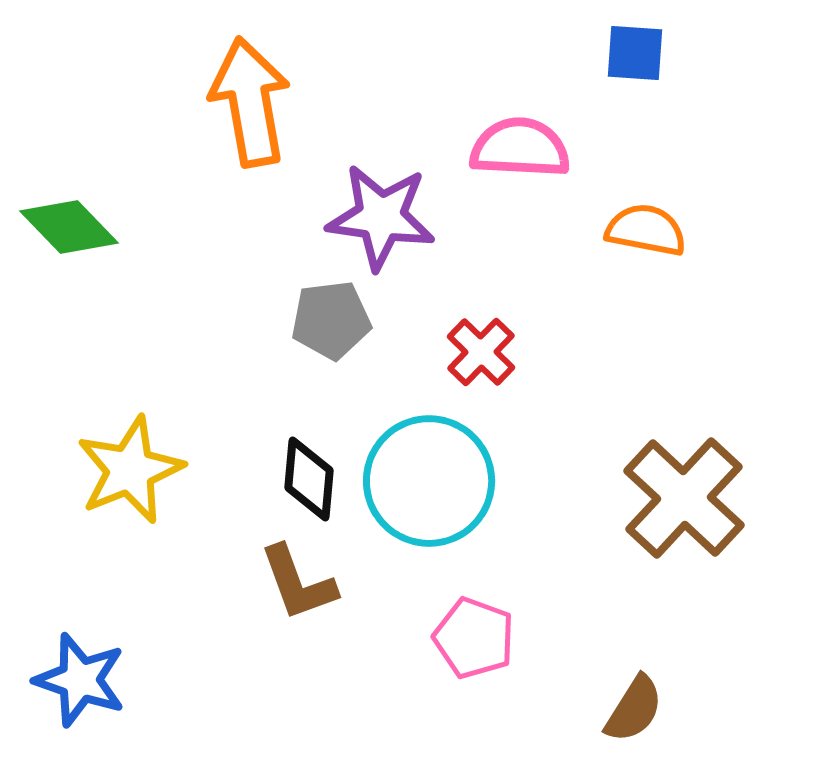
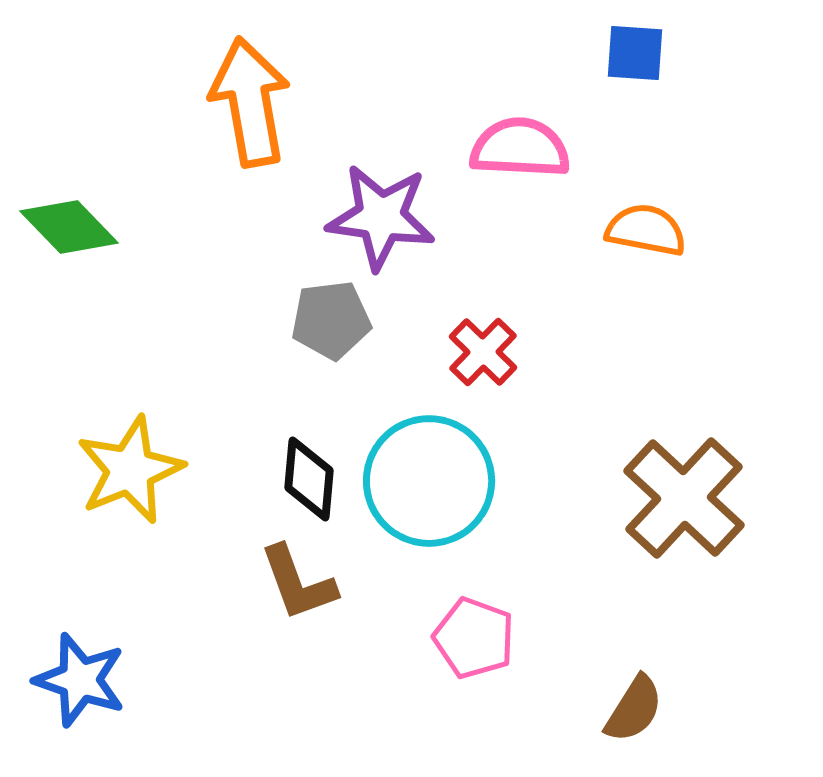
red cross: moved 2 px right
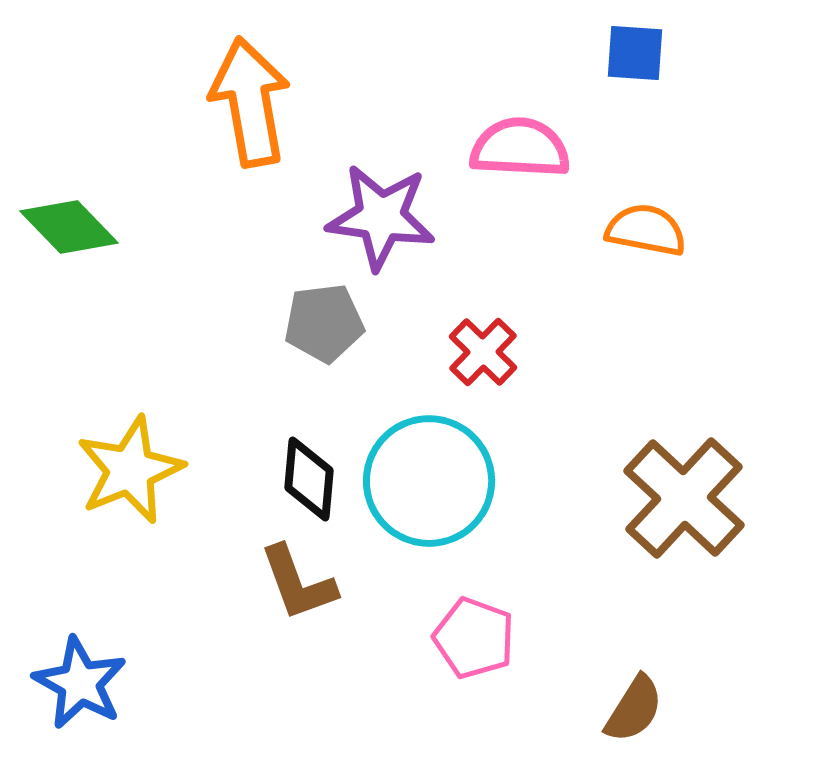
gray pentagon: moved 7 px left, 3 px down
blue star: moved 3 px down; rotated 10 degrees clockwise
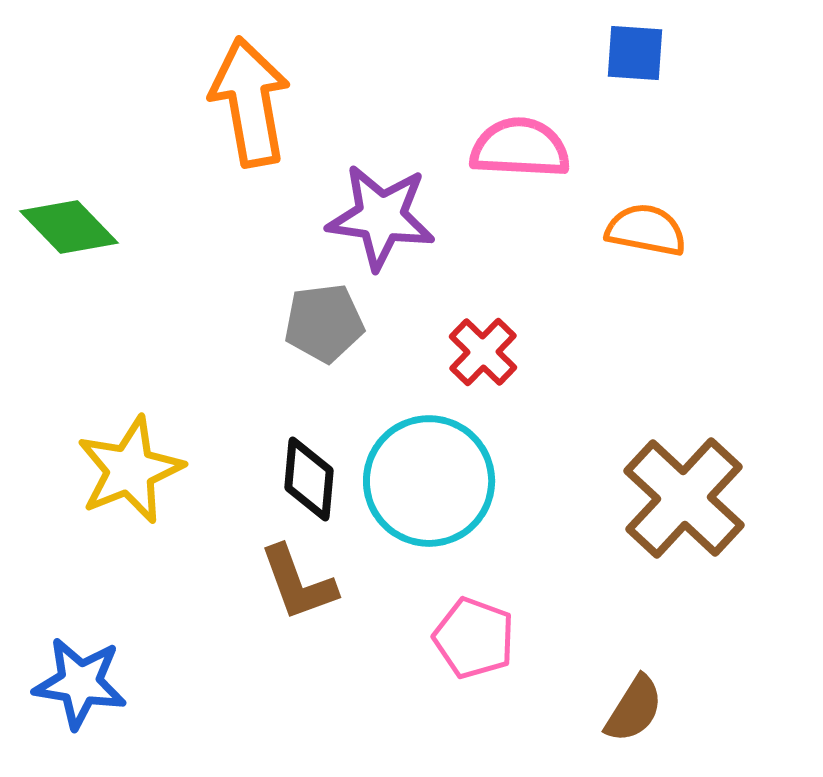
blue star: rotated 20 degrees counterclockwise
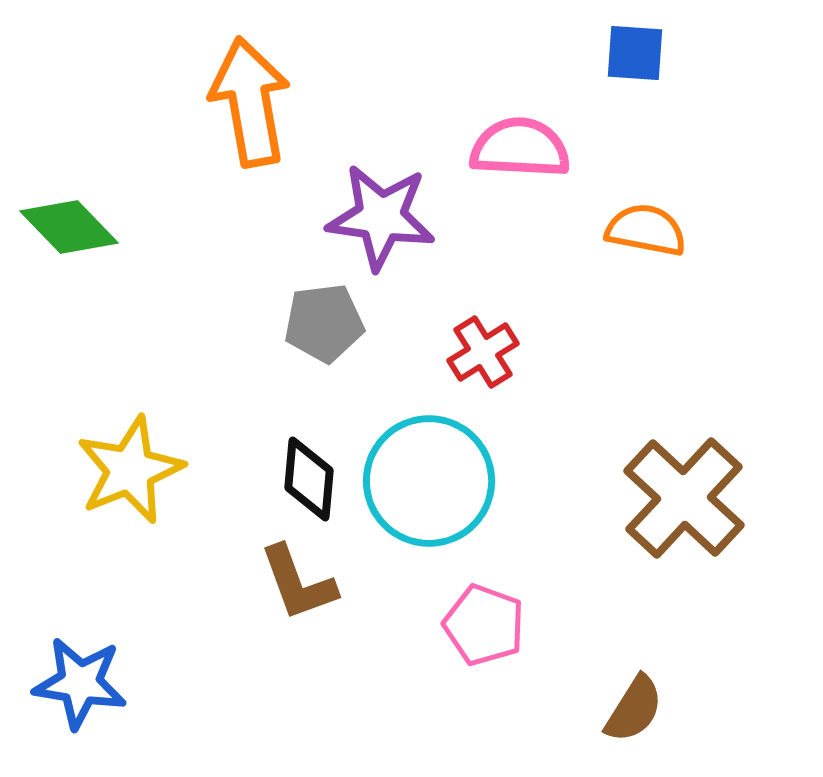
red cross: rotated 14 degrees clockwise
pink pentagon: moved 10 px right, 13 px up
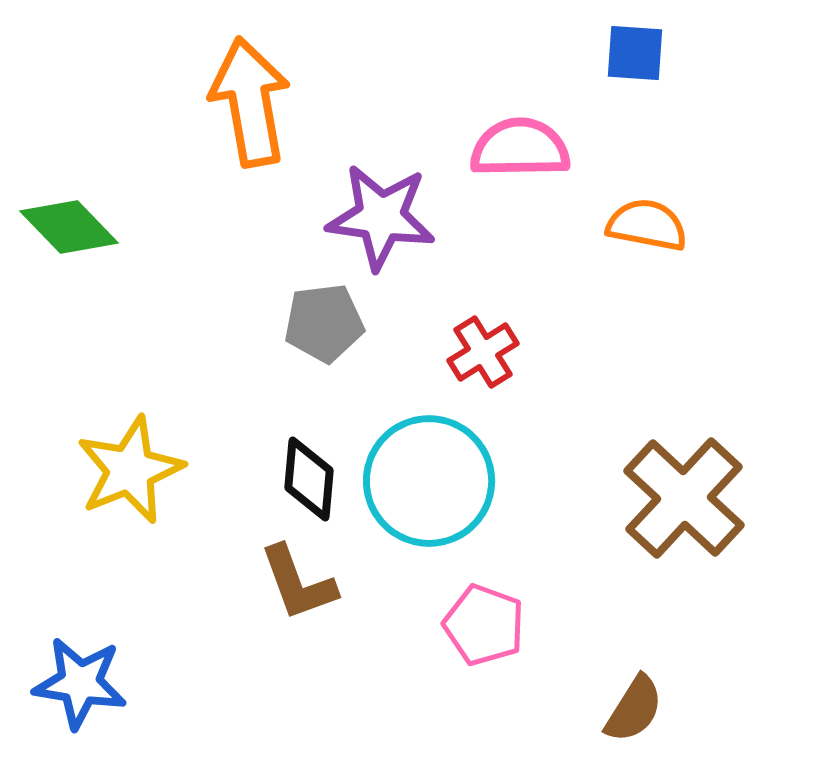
pink semicircle: rotated 4 degrees counterclockwise
orange semicircle: moved 1 px right, 5 px up
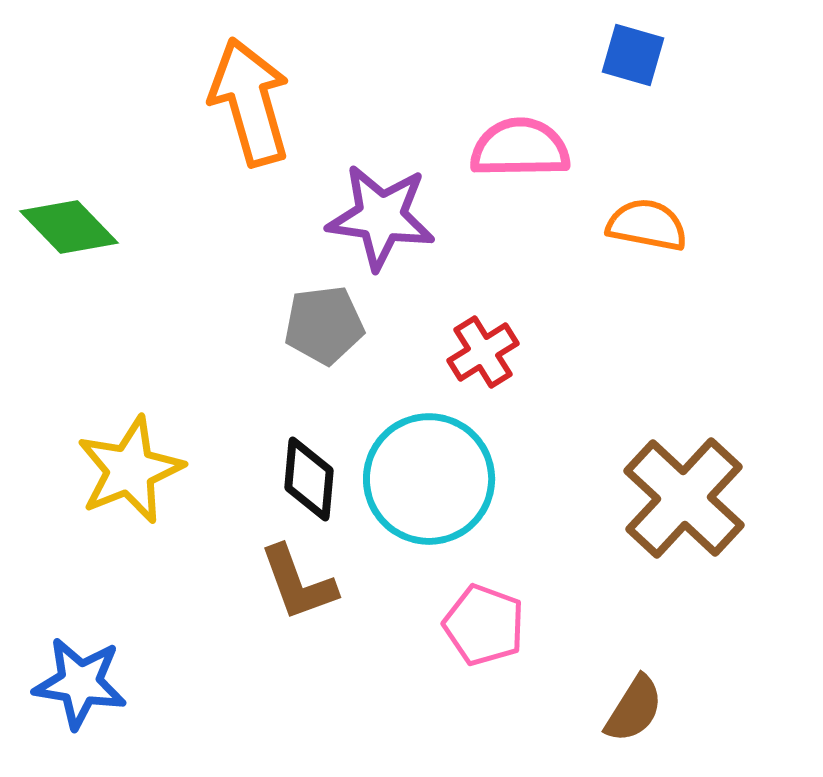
blue square: moved 2 px left, 2 px down; rotated 12 degrees clockwise
orange arrow: rotated 6 degrees counterclockwise
gray pentagon: moved 2 px down
cyan circle: moved 2 px up
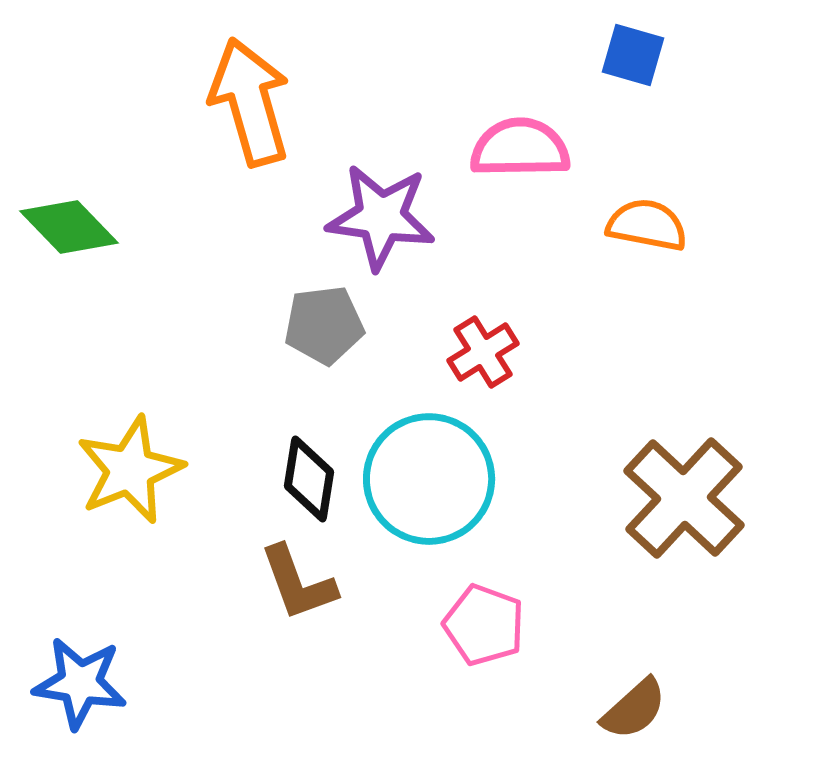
black diamond: rotated 4 degrees clockwise
brown semicircle: rotated 16 degrees clockwise
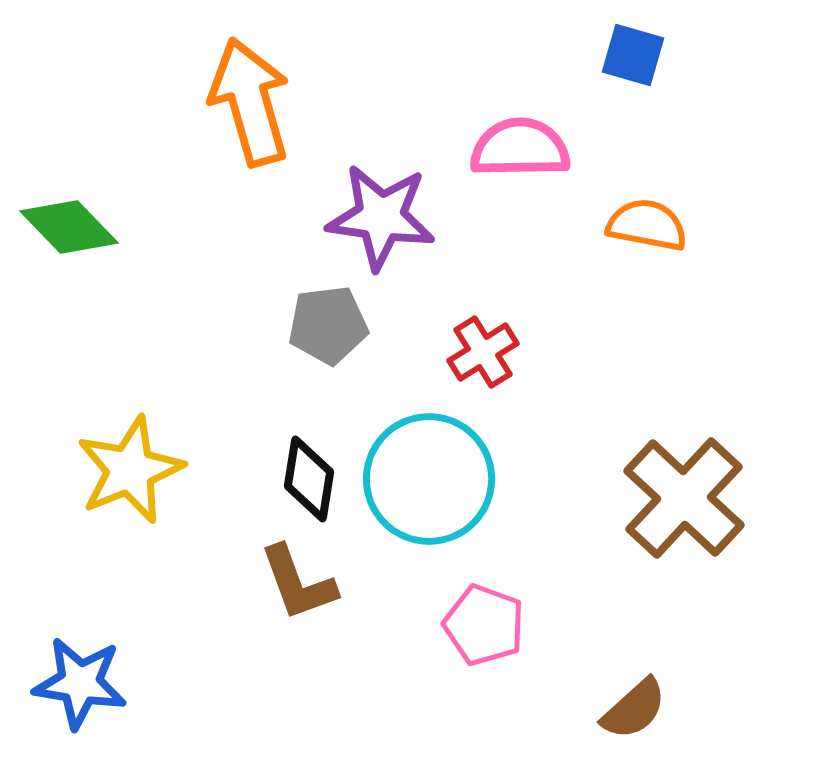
gray pentagon: moved 4 px right
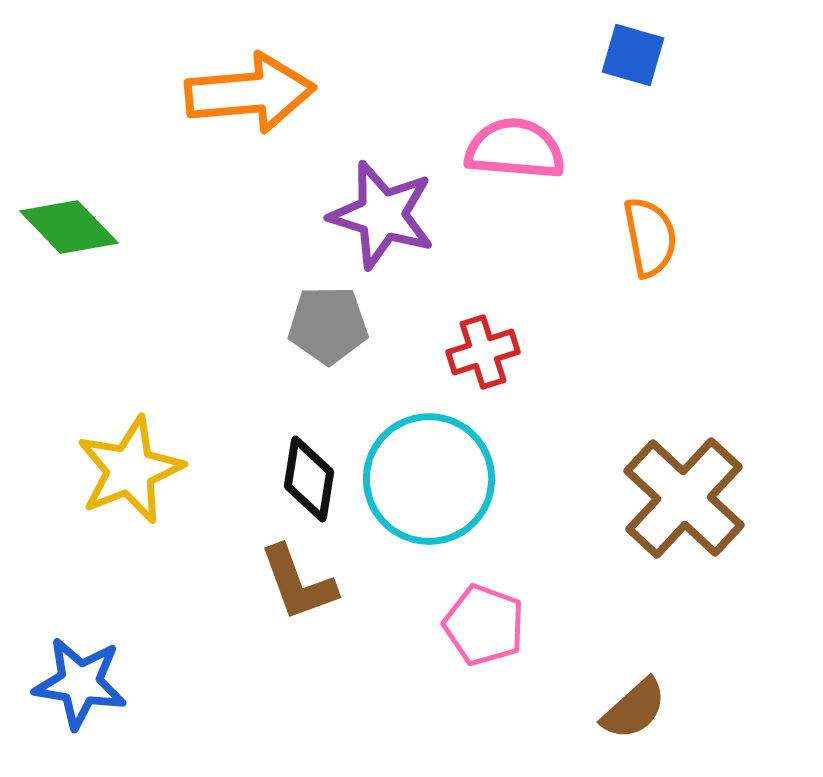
orange arrow: moved 9 px up; rotated 101 degrees clockwise
pink semicircle: moved 5 px left, 1 px down; rotated 6 degrees clockwise
purple star: moved 1 px right, 2 px up; rotated 9 degrees clockwise
orange semicircle: moved 3 px right, 12 px down; rotated 68 degrees clockwise
gray pentagon: rotated 6 degrees clockwise
red cross: rotated 14 degrees clockwise
